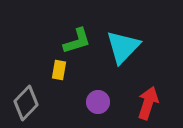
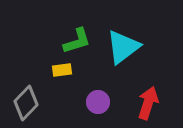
cyan triangle: rotated 9 degrees clockwise
yellow rectangle: moved 3 px right; rotated 72 degrees clockwise
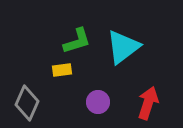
gray diamond: moved 1 px right; rotated 20 degrees counterclockwise
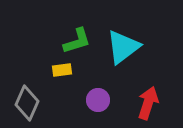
purple circle: moved 2 px up
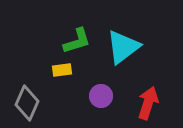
purple circle: moved 3 px right, 4 px up
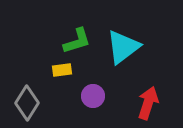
purple circle: moved 8 px left
gray diamond: rotated 8 degrees clockwise
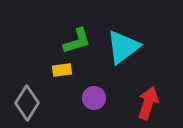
purple circle: moved 1 px right, 2 px down
